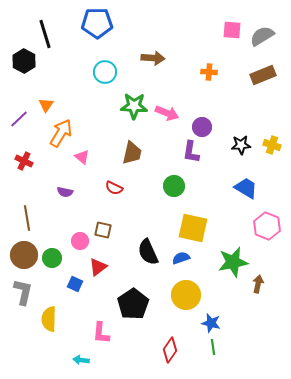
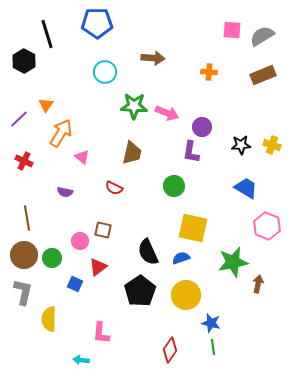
black line at (45, 34): moved 2 px right
black pentagon at (133, 304): moved 7 px right, 13 px up
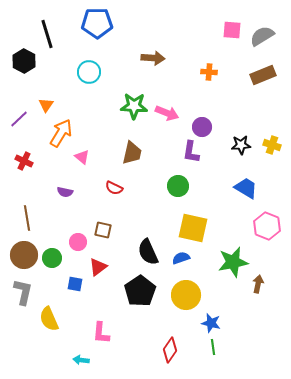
cyan circle at (105, 72): moved 16 px left
green circle at (174, 186): moved 4 px right
pink circle at (80, 241): moved 2 px left, 1 px down
blue square at (75, 284): rotated 14 degrees counterclockwise
yellow semicircle at (49, 319): rotated 25 degrees counterclockwise
